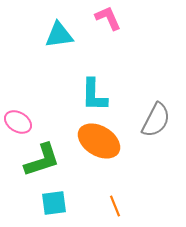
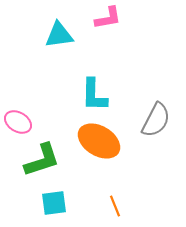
pink L-shape: rotated 104 degrees clockwise
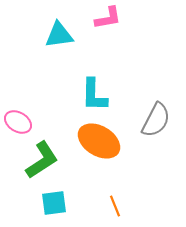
green L-shape: rotated 15 degrees counterclockwise
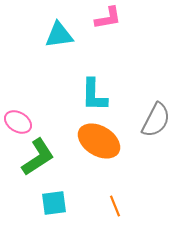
green L-shape: moved 4 px left, 3 px up
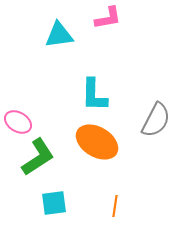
orange ellipse: moved 2 px left, 1 px down
orange line: rotated 30 degrees clockwise
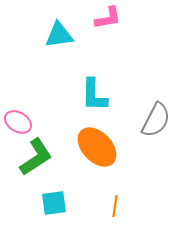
orange ellipse: moved 5 px down; rotated 15 degrees clockwise
green L-shape: moved 2 px left
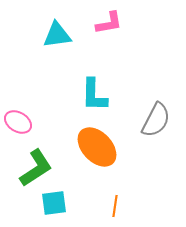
pink L-shape: moved 1 px right, 5 px down
cyan triangle: moved 2 px left
green L-shape: moved 11 px down
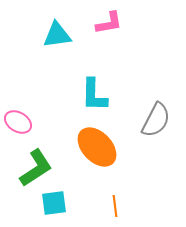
orange line: rotated 15 degrees counterclockwise
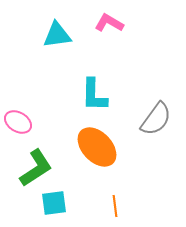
pink L-shape: rotated 140 degrees counterclockwise
gray semicircle: moved 1 px up; rotated 9 degrees clockwise
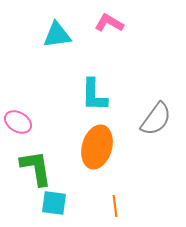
orange ellipse: rotated 60 degrees clockwise
green L-shape: rotated 66 degrees counterclockwise
cyan square: rotated 16 degrees clockwise
